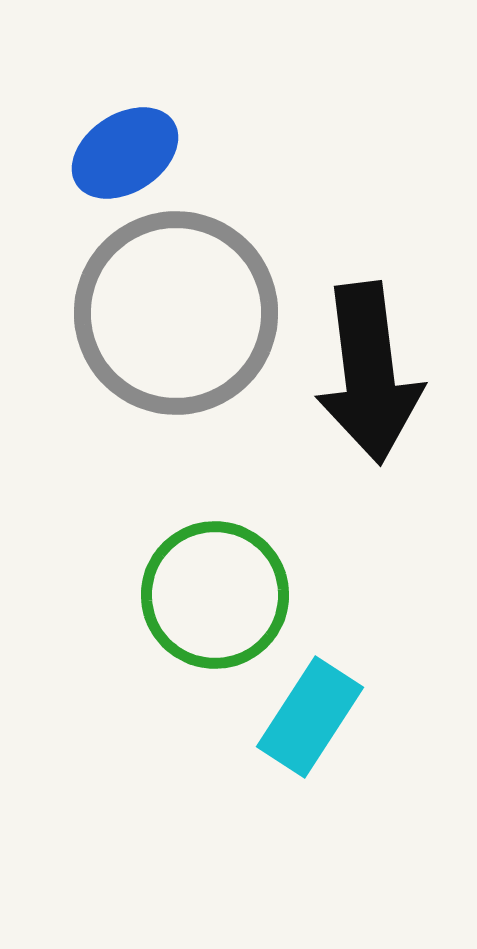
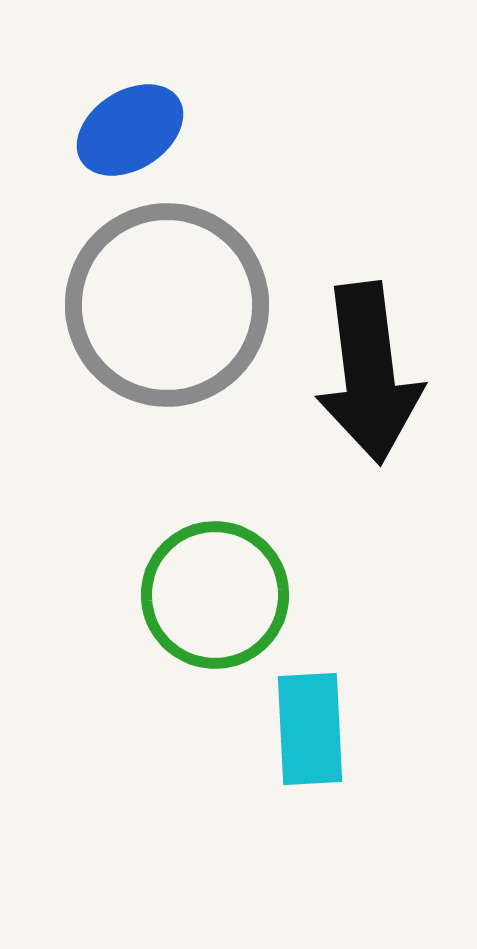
blue ellipse: moved 5 px right, 23 px up
gray circle: moved 9 px left, 8 px up
cyan rectangle: moved 12 px down; rotated 36 degrees counterclockwise
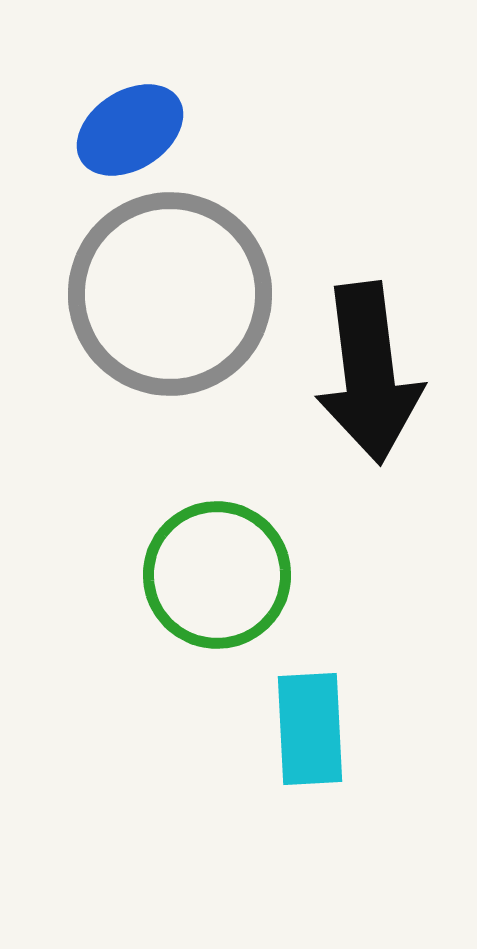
gray circle: moved 3 px right, 11 px up
green circle: moved 2 px right, 20 px up
